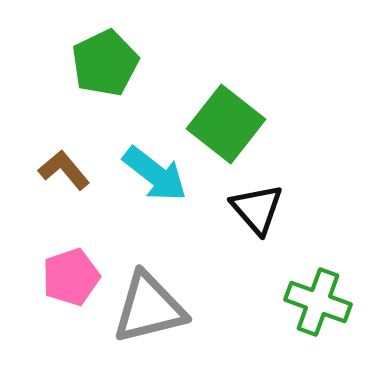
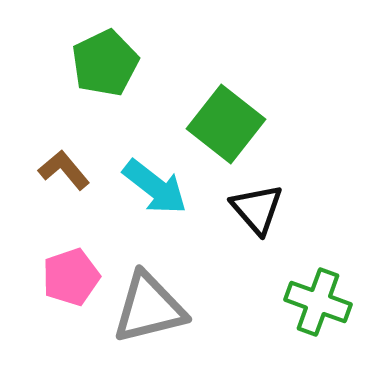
cyan arrow: moved 13 px down
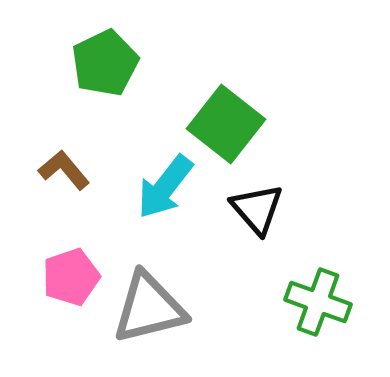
cyan arrow: moved 10 px right; rotated 90 degrees clockwise
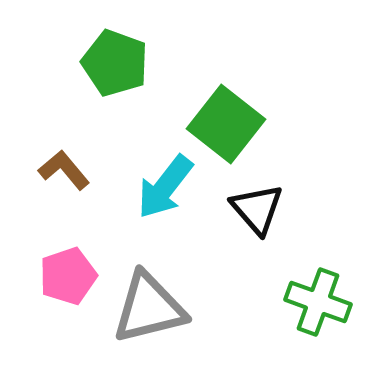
green pentagon: moved 10 px right; rotated 26 degrees counterclockwise
pink pentagon: moved 3 px left, 1 px up
